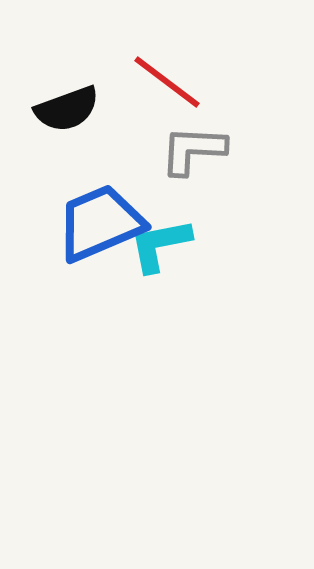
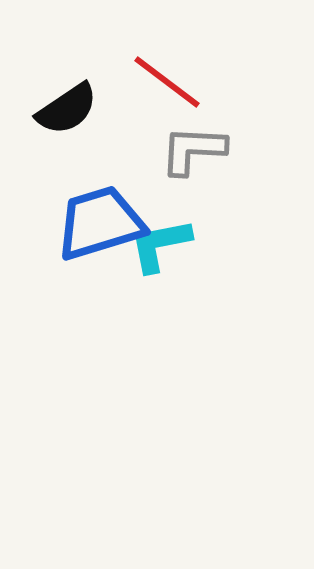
black semicircle: rotated 14 degrees counterclockwise
blue trapezoid: rotated 6 degrees clockwise
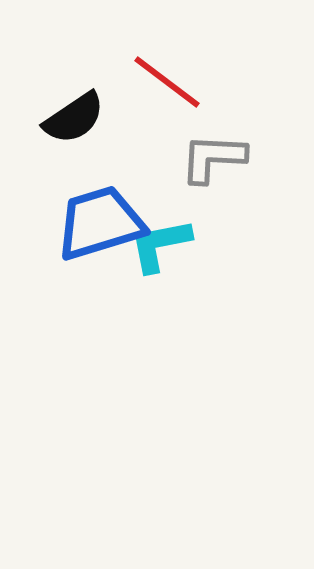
black semicircle: moved 7 px right, 9 px down
gray L-shape: moved 20 px right, 8 px down
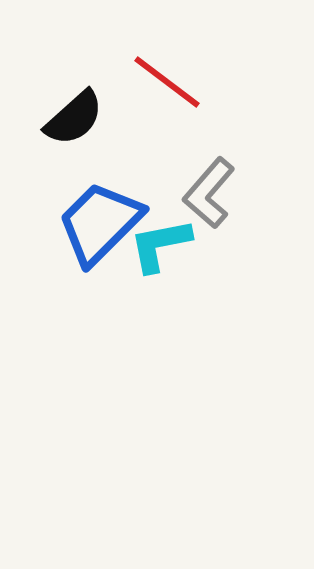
black semicircle: rotated 8 degrees counterclockwise
gray L-shape: moved 4 px left, 35 px down; rotated 52 degrees counterclockwise
blue trapezoid: rotated 28 degrees counterclockwise
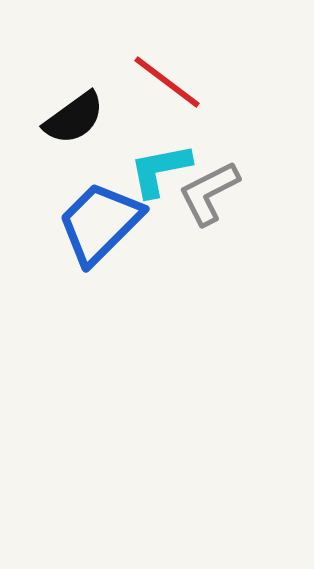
black semicircle: rotated 6 degrees clockwise
gray L-shape: rotated 22 degrees clockwise
cyan L-shape: moved 75 px up
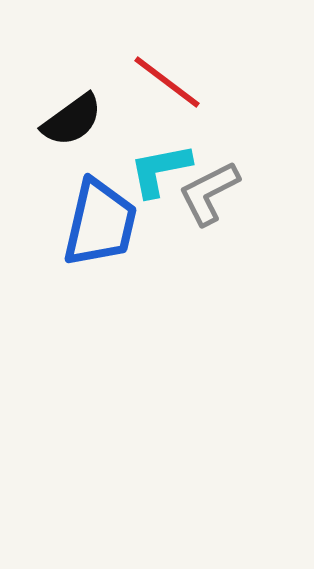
black semicircle: moved 2 px left, 2 px down
blue trapezoid: rotated 148 degrees clockwise
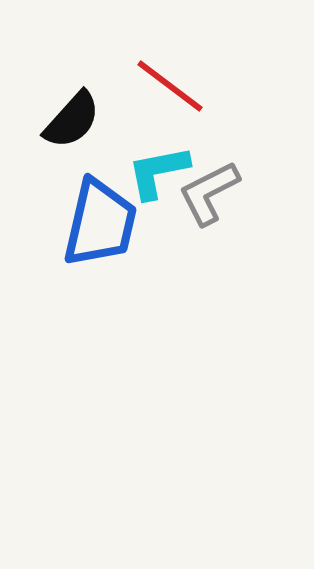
red line: moved 3 px right, 4 px down
black semicircle: rotated 12 degrees counterclockwise
cyan L-shape: moved 2 px left, 2 px down
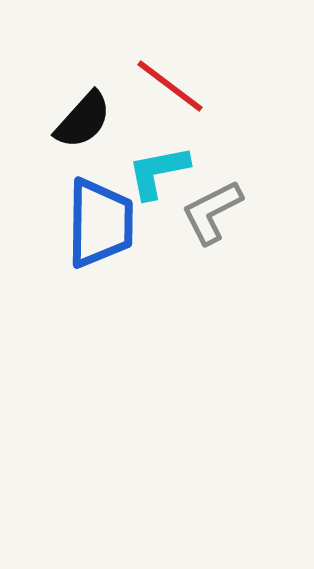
black semicircle: moved 11 px right
gray L-shape: moved 3 px right, 19 px down
blue trapezoid: rotated 12 degrees counterclockwise
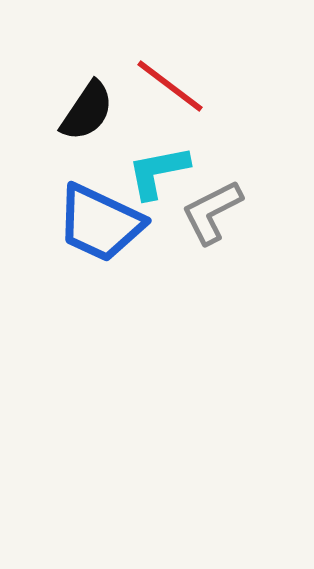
black semicircle: moved 4 px right, 9 px up; rotated 8 degrees counterclockwise
blue trapezoid: rotated 114 degrees clockwise
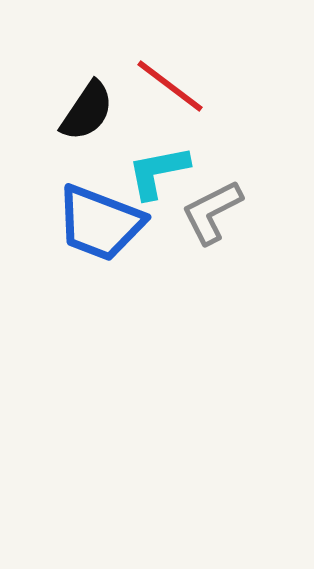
blue trapezoid: rotated 4 degrees counterclockwise
